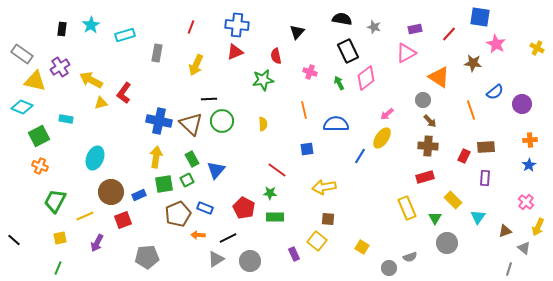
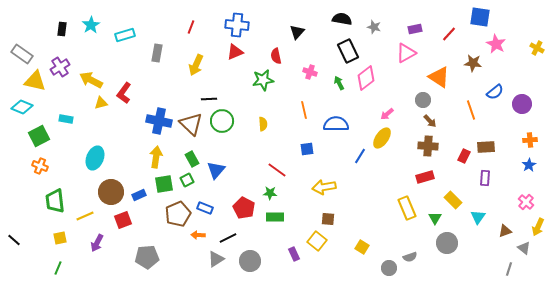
green trapezoid at (55, 201): rotated 35 degrees counterclockwise
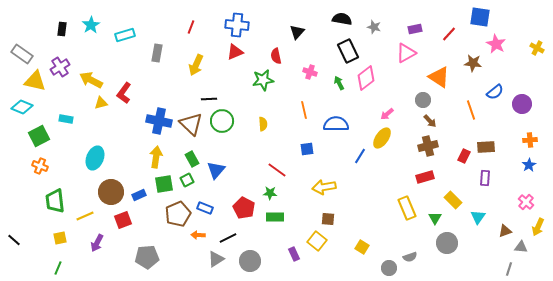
brown cross at (428, 146): rotated 18 degrees counterclockwise
gray triangle at (524, 248): moved 3 px left, 1 px up; rotated 32 degrees counterclockwise
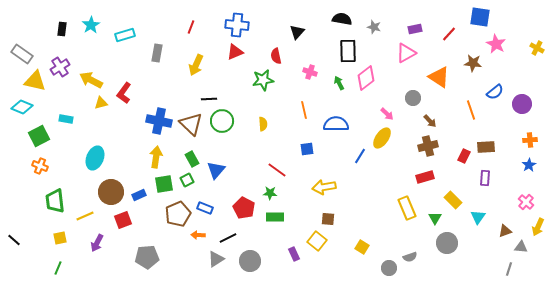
black rectangle at (348, 51): rotated 25 degrees clockwise
gray circle at (423, 100): moved 10 px left, 2 px up
pink arrow at (387, 114): rotated 96 degrees counterclockwise
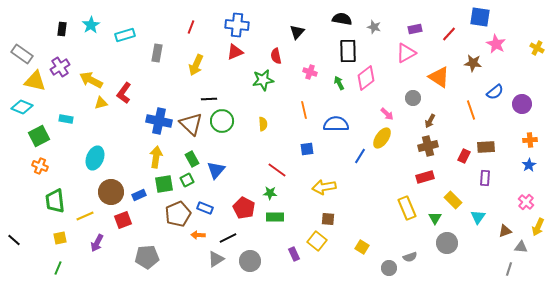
brown arrow at (430, 121): rotated 72 degrees clockwise
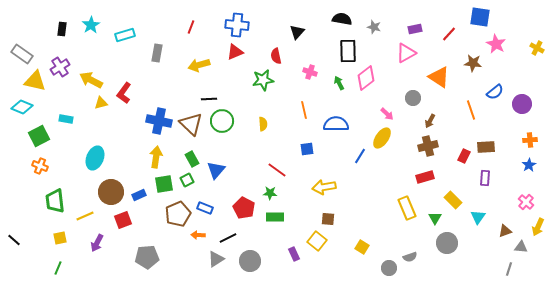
yellow arrow at (196, 65): moved 3 px right; rotated 50 degrees clockwise
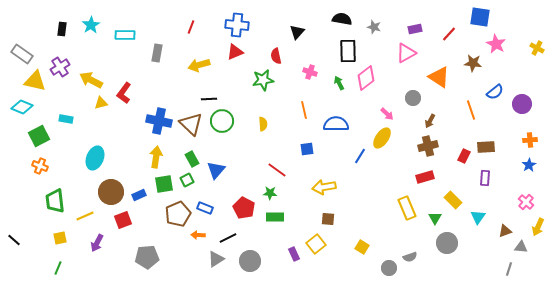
cyan rectangle at (125, 35): rotated 18 degrees clockwise
yellow square at (317, 241): moved 1 px left, 3 px down; rotated 12 degrees clockwise
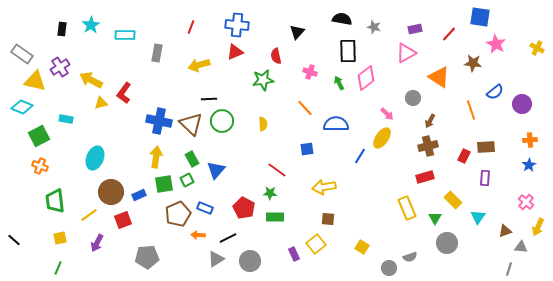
orange line at (304, 110): moved 1 px right, 2 px up; rotated 30 degrees counterclockwise
yellow line at (85, 216): moved 4 px right, 1 px up; rotated 12 degrees counterclockwise
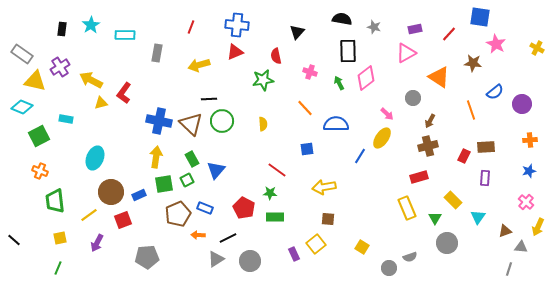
blue star at (529, 165): moved 6 px down; rotated 16 degrees clockwise
orange cross at (40, 166): moved 5 px down
red rectangle at (425, 177): moved 6 px left
